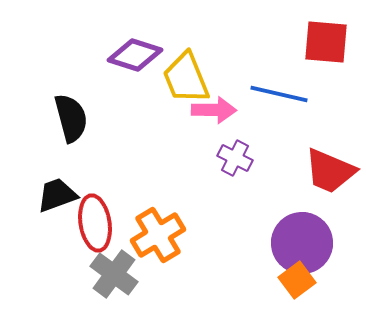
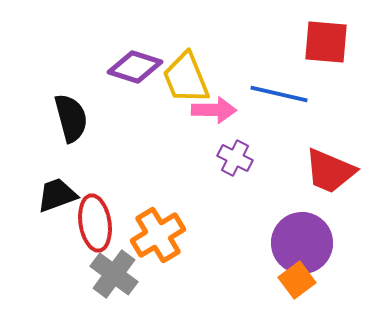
purple diamond: moved 12 px down
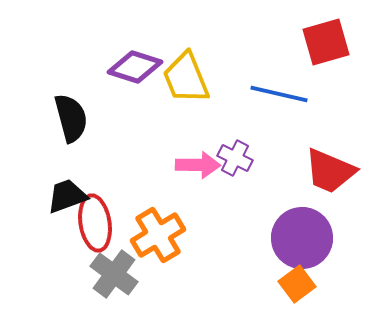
red square: rotated 21 degrees counterclockwise
pink arrow: moved 16 px left, 55 px down
black trapezoid: moved 10 px right, 1 px down
purple circle: moved 5 px up
orange square: moved 4 px down
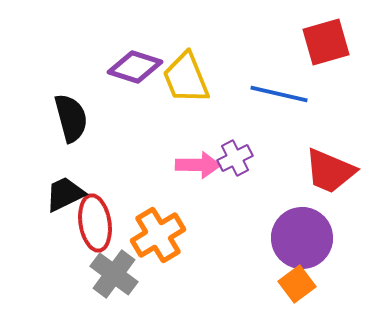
purple cross: rotated 36 degrees clockwise
black trapezoid: moved 2 px left, 2 px up; rotated 6 degrees counterclockwise
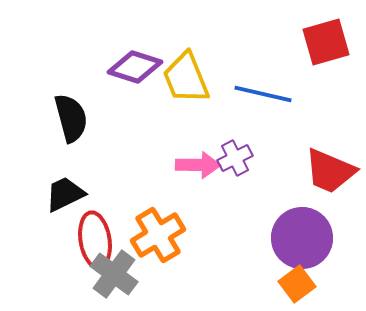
blue line: moved 16 px left
red ellipse: moved 17 px down
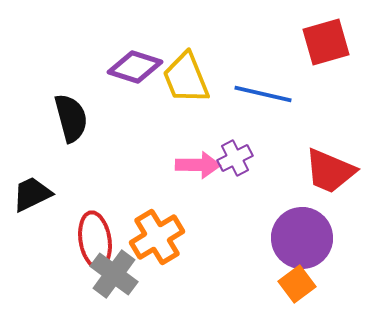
black trapezoid: moved 33 px left
orange cross: moved 1 px left, 2 px down
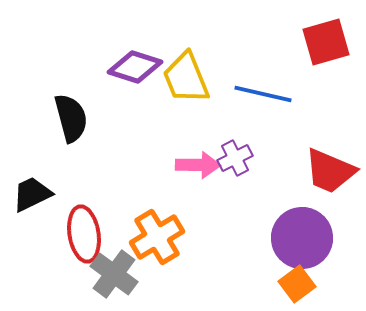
red ellipse: moved 11 px left, 6 px up
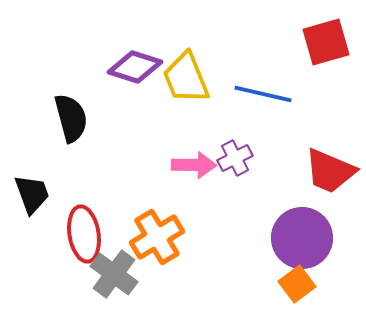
pink arrow: moved 4 px left
black trapezoid: rotated 96 degrees clockwise
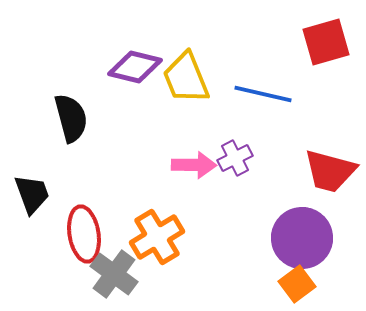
purple diamond: rotated 4 degrees counterclockwise
red trapezoid: rotated 8 degrees counterclockwise
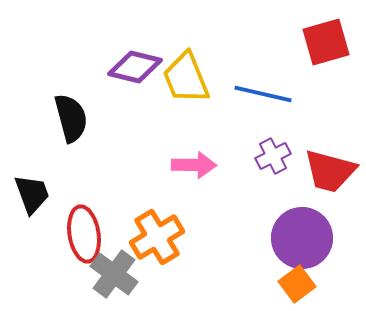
purple cross: moved 38 px right, 2 px up
